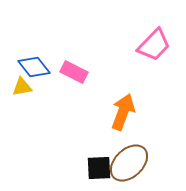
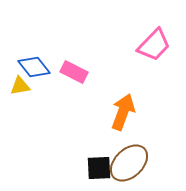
yellow triangle: moved 2 px left, 1 px up
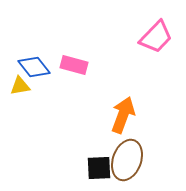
pink trapezoid: moved 2 px right, 8 px up
pink rectangle: moved 7 px up; rotated 12 degrees counterclockwise
orange arrow: moved 3 px down
brown ellipse: moved 2 px left, 3 px up; rotated 27 degrees counterclockwise
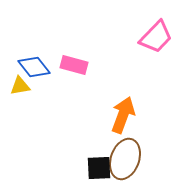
brown ellipse: moved 2 px left, 1 px up
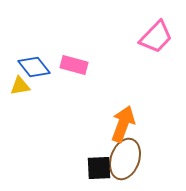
orange arrow: moved 9 px down
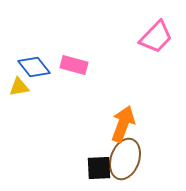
yellow triangle: moved 1 px left, 1 px down
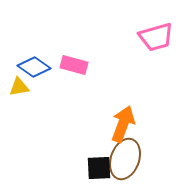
pink trapezoid: rotated 30 degrees clockwise
blue diamond: rotated 16 degrees counterclockwise
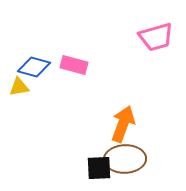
blue diamond: rotated 20 degrees counterclockwise
brown ellipse: rotated 69 degrees clockwise
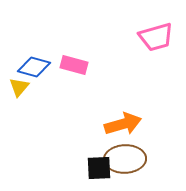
yellow triangle: rotated 40 degrees counterclockwise
orange arrow: rotated 54 degrees clockwise
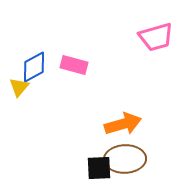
blue diamond: rotated 44 degrees counterclockwise
